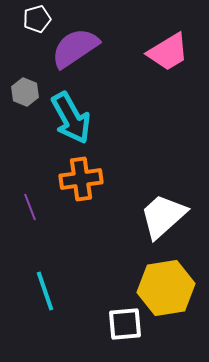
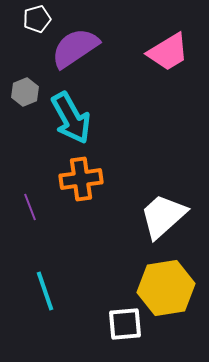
gray hexagon: rotated 16 degrees clockwise
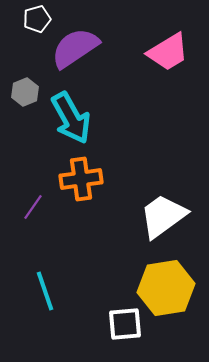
purple line: moved 3 px right; rotated 56 degrees clockwise
white trapezoid: rotated 6 degrees clockwise
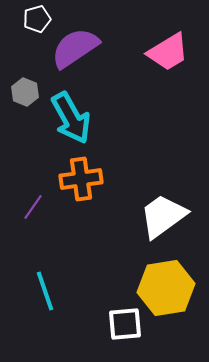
gray hexagon: rotated 16 degrees counterclockwise
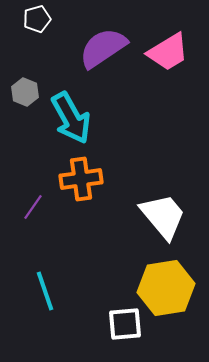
purple semicircle: moved 28 px right
white trapezoid: rotated 86 degrees clockwise
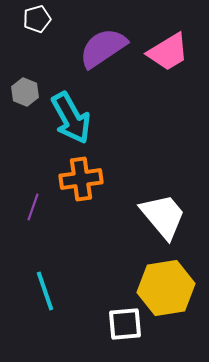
purple line: rotated 16 degrees counterclockwise
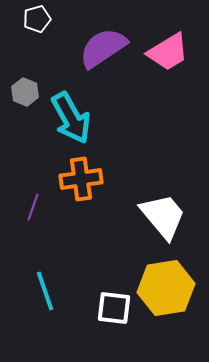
white square: moved 11 px left, 16 px up; rotated 12 degrees clockwise
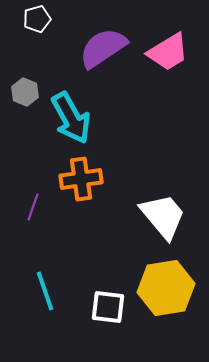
white square: moved 6 px left, 1 px up
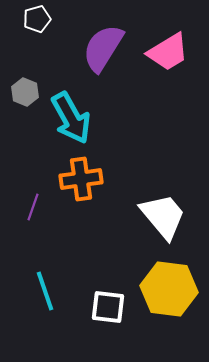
purple semicircle: rotated 24 degrees counterclockwise
yellow hexagon: moved 3 px right, 1 px down; rotated 16 degrees clockwise
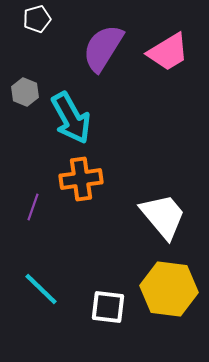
cyan line: moved 4 px left, 2 px up; rotated 27 degrees counterclockwise
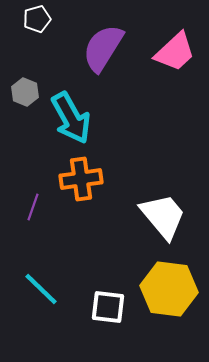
pink trapezoid: moved 7 px right; rotated 12 degrees counterclockwise
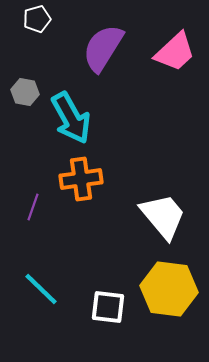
gray hexagon: rotated 12 degrees counterclockwise
